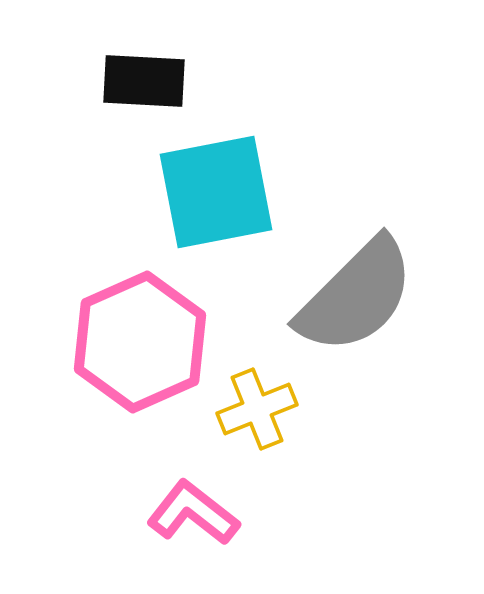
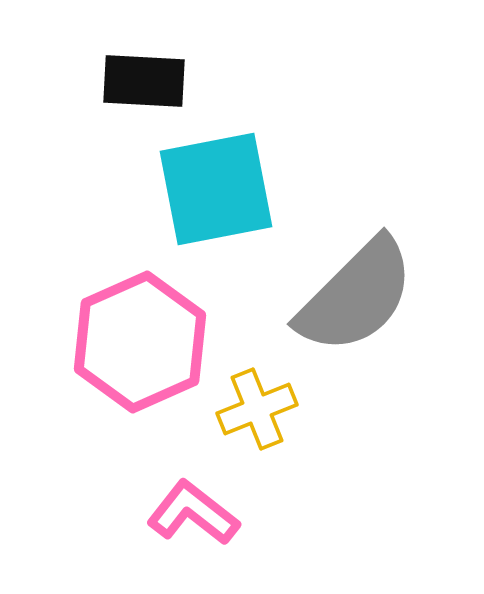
cyan square: moved 3 px up
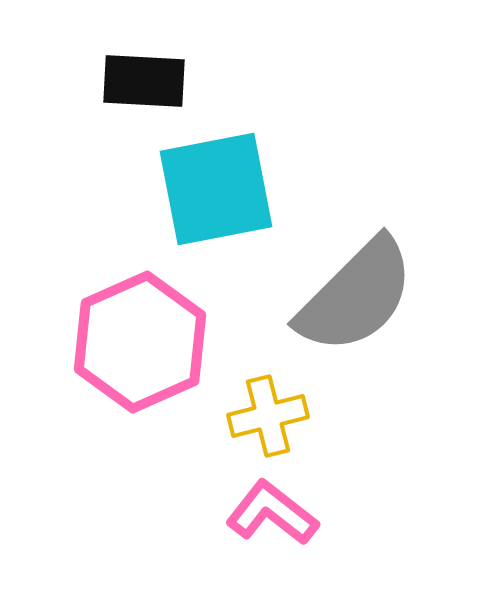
yellow cross: moved 11 px right, 7 px down; rotated 8 degrees clockwise
pink L-shape: moved 79 px right
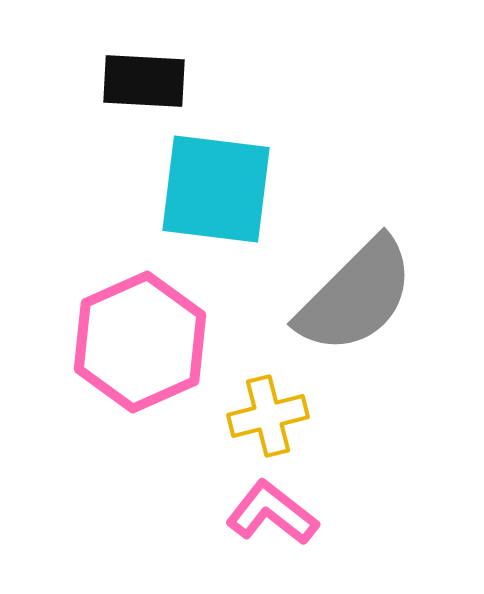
cyan square: rotated 18 degrees clockwise
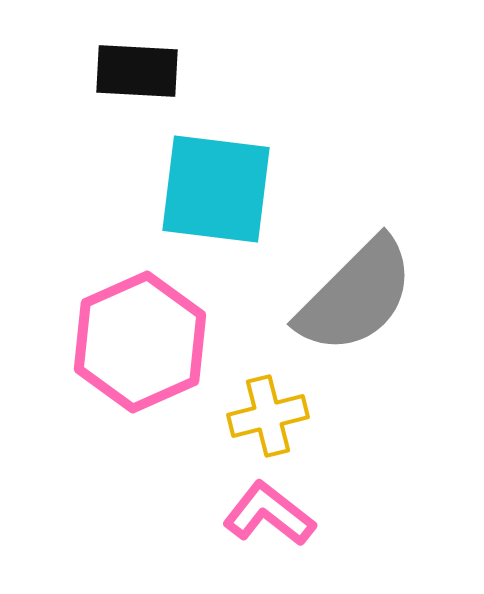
black rectangle: moved 7 px left, 10 px up
pink L-shape: moved 3 px left, 1 px down
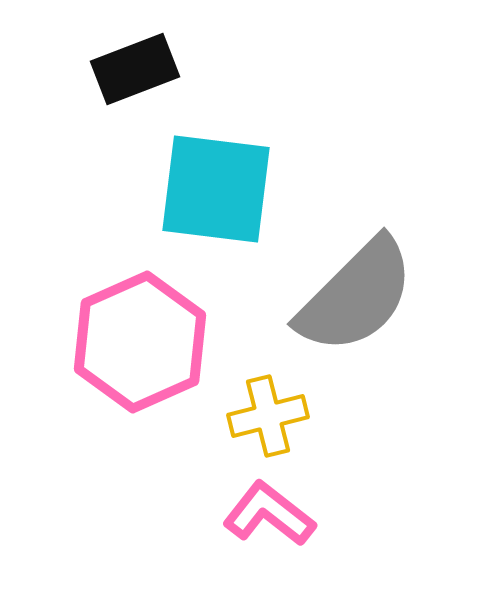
black rectangle: moved 2 px left, 2 px up; rotated 24 degrees counterclockwise
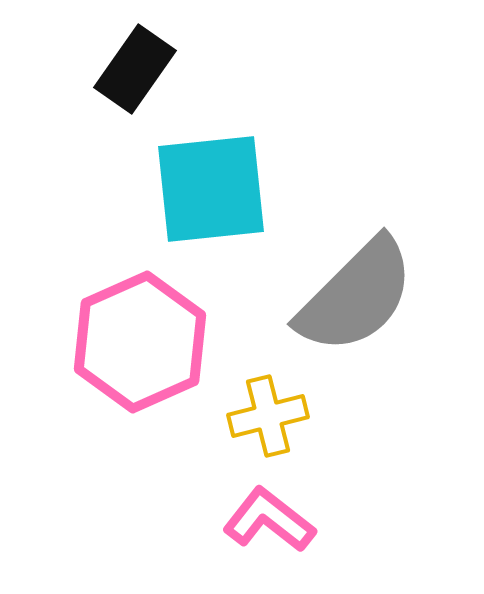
black rectangle: rotated 34 degrees counterclockwise
cyan square: moved 5 px left; rotated 13 degrees counterclockwise
pink L-shape: moved 6 px down
